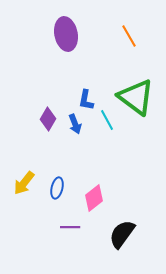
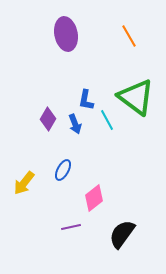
blue ellipse: moved 6 px right, 18 px up; rotated 15 degrees clockwise
purple line: moved 1 px right; rotated 12 degrees counterclockwise
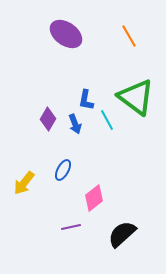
purple ellipse: rotated 44 degrees counterclockwise
black semicircle: rotated 12 degrees clockwise
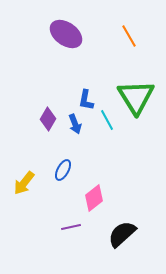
green triangle: rotated 21 degrees clockwise
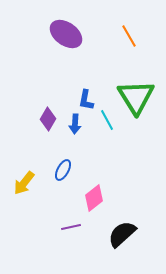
blue arrow: rotated 24 degrees clockwise
